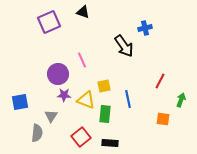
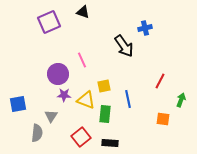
blue square: moved 2 px left, 2 px down
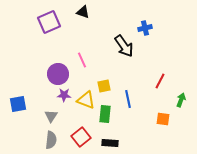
gray semicircle: moved 14 px right, 7 px down
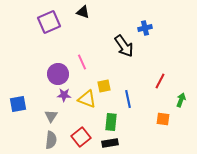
pink line: moved 2 px down
yellow triangle: moved 1 px right, 1 px up
green rectangle: moved 6 px right, 8 px down
black rectangle: rotated 14 degrees counterclockwise
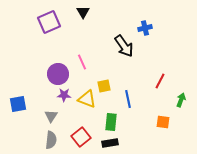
black triangle: rotated 40 degrees clockwise
orange square: moved 3 px down
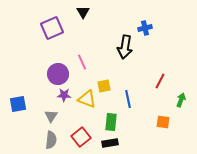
purple square: moved 3 px right, 6 px down
black arrow: moved 1 px right, 1 px down; rotated 45 degrees clockwise
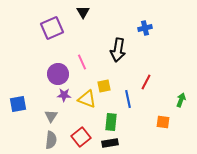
black arrow: moved 7 px left, 3 px down
red line: moved 14 px left, 1 px down
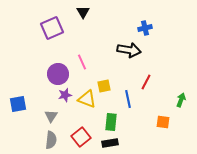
black arrow: moved 11 px right; rotated 90 degrees counterclockwise
purple star: moved 1 px right; rotated 16 degrees counterclockwise
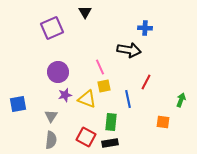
black triangle: moved 2 px right
blue cross: rotated 16 degrees clockwise
pink line: moved 18 px right, 5 px down
purple circle: moved 2 px up
red square: moved 5 px right; rotated 24 degrees counterclockwise
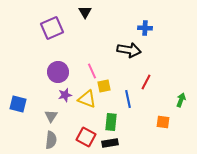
pink line: moved 8 px left, 4 px down
blue square: rotated 24 degrees clockwise
